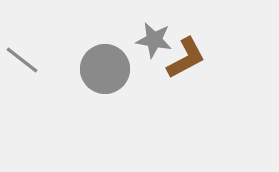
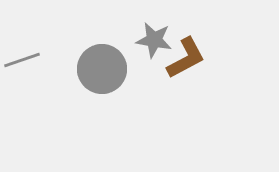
gray line: rotated 57 degrees counterclockwise
gray circle: moved 3 px left
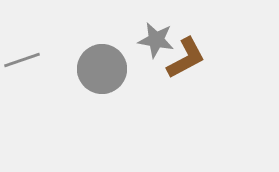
gray star: moved 2 px right
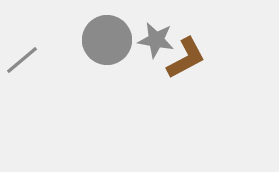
gray line: rotated 21 degrees counterclockwise
gray circle: moved 5 px right, 29 px up
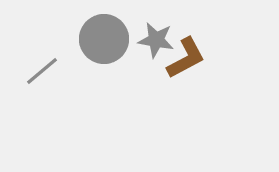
gray circle: moved 3 px left, 1 px up
gray line: moved 20 px right, 11 px down
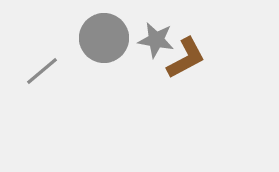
gray circle: moved 1 px up
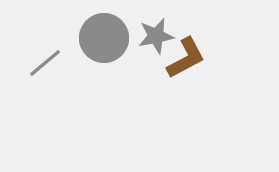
gray star: moved 4 px up; rotated 21 degrees counterclockwise
gray line: moved 3 px right, 8 px up
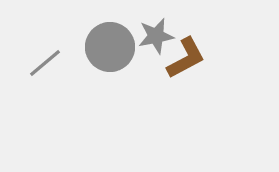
gray circle: moved 6 px right, 9 px down
